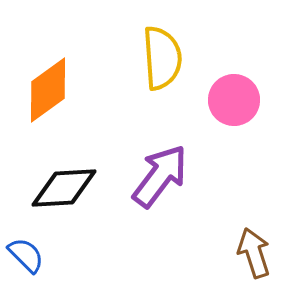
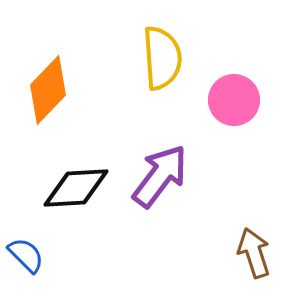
orange diamond: rotated 10 degrees counterclockwise
black diamond: moved 12 px right
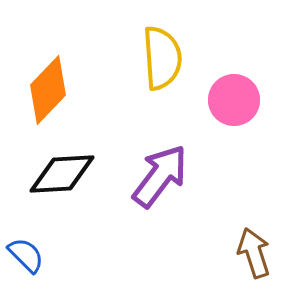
black diamond: moved 14 px left, 14 px up
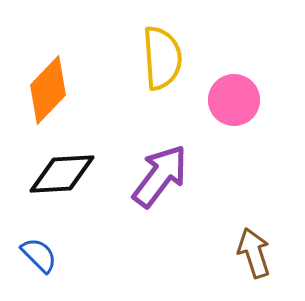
blue semicircle: moved 13 px right
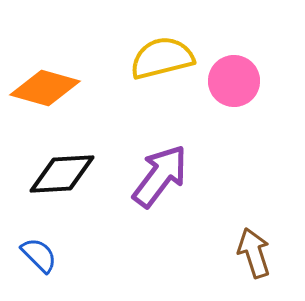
yellow semicircle: rotated 100 degrees counterclockwise
orange diamond: moved 3 px left, 2 px up; rotated 62 degrees clockwise
pink circle: moved 19 px up
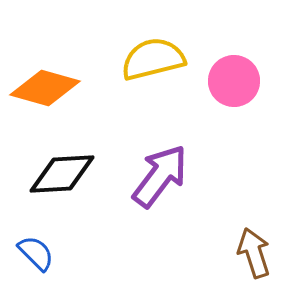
yellow semicircle: moved 9 px left, 1 px down
blue semicircle: moved 3 px left, 2 px up
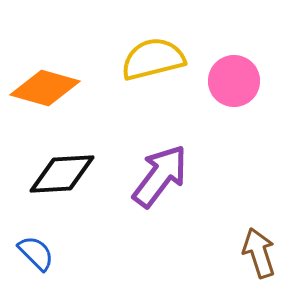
brown arrow: moved 5 px right
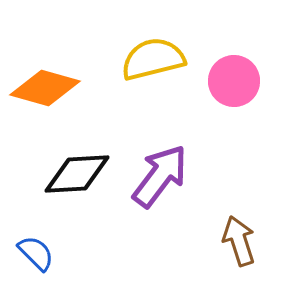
black diamond: moved 15 px right
brown arrow: moved 20 px left, 12 px up
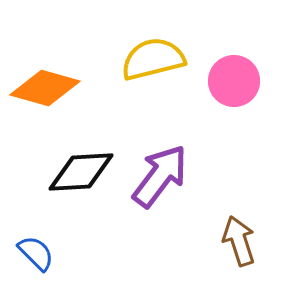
black diamond: moved 4 px right, 2 px up
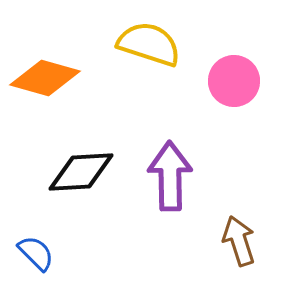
yellow semicircle: moved 4 px left, 15 px up; rotated 32 degrees clockwise
orange diamond: moved 10 px up
purple arrow: moved 10 px right; rotated 38 degrees counterclockwise
